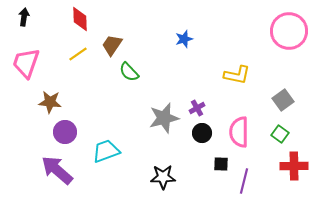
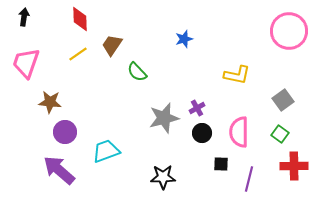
green semicircle: moved 8 px right
purple arrow: moved 2 px right
purple line: moved 5 px right, 2 px up
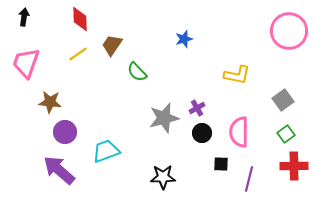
green square: moved 6 px right; rotated 18 degrees clockwise
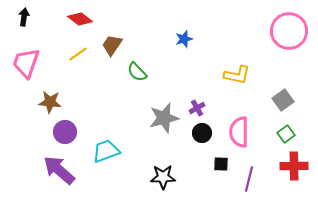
red diamond: rotated 50 degrees counterclockwise
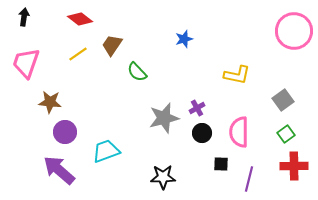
pink circle: moved 5 px right
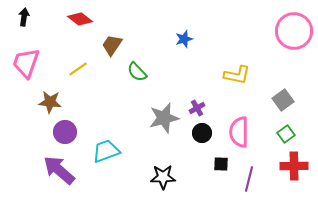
yellow line: moved 15 px down
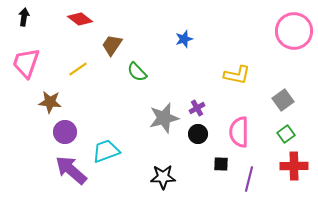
black circle: moved 4 px left, 1 px down
purple arrow: moved 12 px right
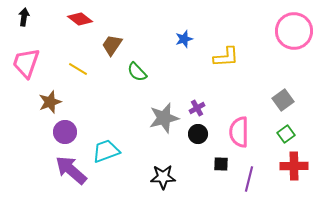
yellow line: rotated 66 degrees clockwise
yellow L-shape: moved 11 px left, 18 px up; rotated 16 degrees counterclockwise
brown star: rotated 25 degrees counterclockwise
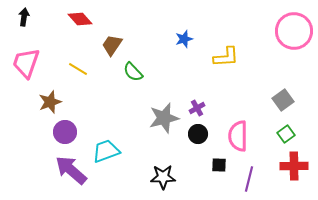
red diamond: rotated 10 degrees clockwise
green semicircle: moved 4 px left
pink semicircle: moved 1 px left, 4 px down
black square: moved 2 px left, 1 px down
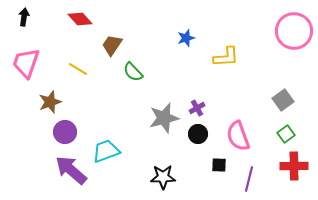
blue star: moved 2 px right, 1 px up
pink semicircle: rotated 20 degrees counterclockwise
